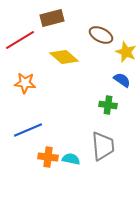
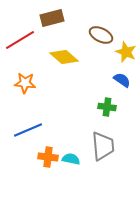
green cross: moved 1 px left, 2 px down
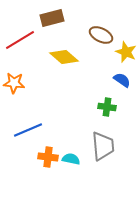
orange star: moved 11 px left
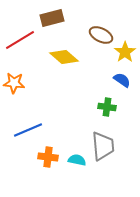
yellow star: moved 1 px left; rotated 15 degrees clockwise
cyan semicircle: moved 6 px right, 1 px down
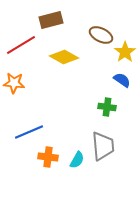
brown rectangle: moved 1 px left, 2 px down
red line: moved 1 px right, 5 px down
yellow diamond: rotated 12 degrees counterclockwise
blue line: moved 1 px right, 2 px down
cyan semicircle: rotated 108 degrees clockwise
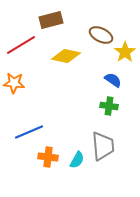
yellow diamond: moved 2 px right, 1 px up; rotated 16 degrees counterclockwise
blue semicircle: moved 9 px left
green cross: moved 2 px right, 1 px up
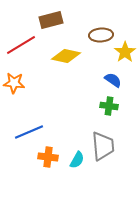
brown ellipse: rotated 30 degrees counterclockwise
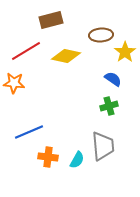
red line: moved 5 px right, 6 px down
blue semicircle: moved 1 px up
green cross: rotated 24 degrees counterclockwise
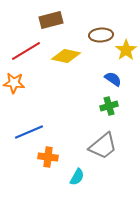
yellow star: moved 1 px right, 2 px up
gray trapezoid: rotated 56 degrees clockwise
cyan semicircle: moved 17 px down
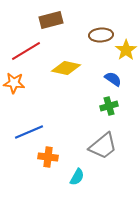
yellow diamond: moved 12 px down
